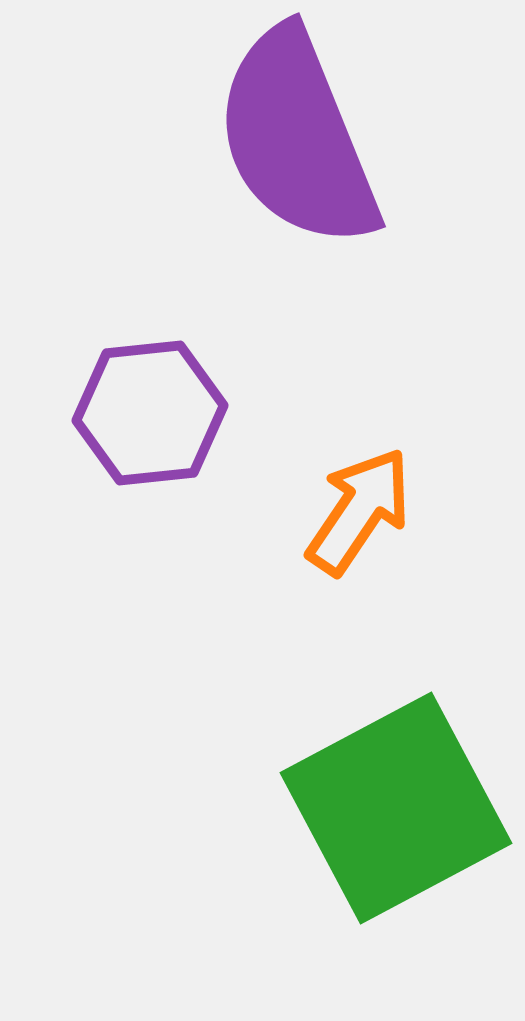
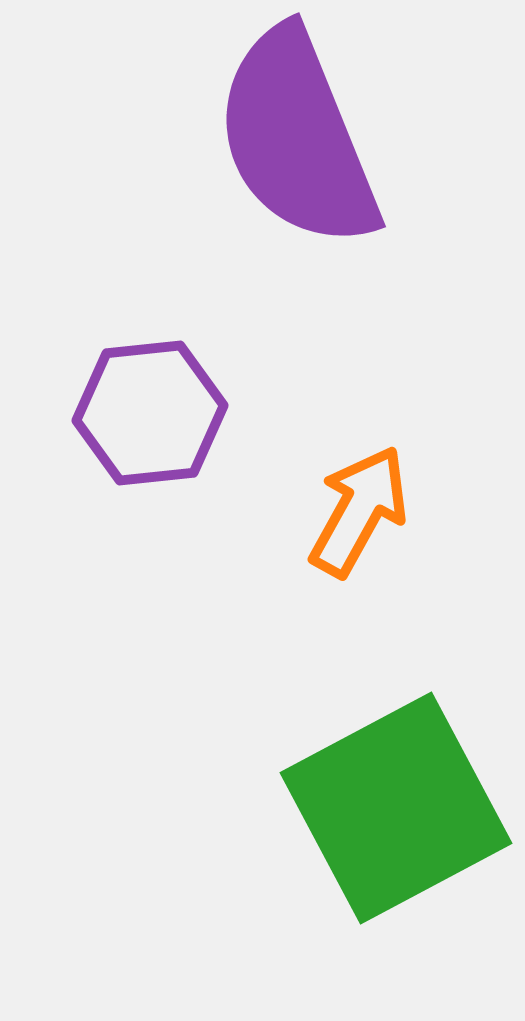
orange arrow: rotated 5 degrees counterclockwise
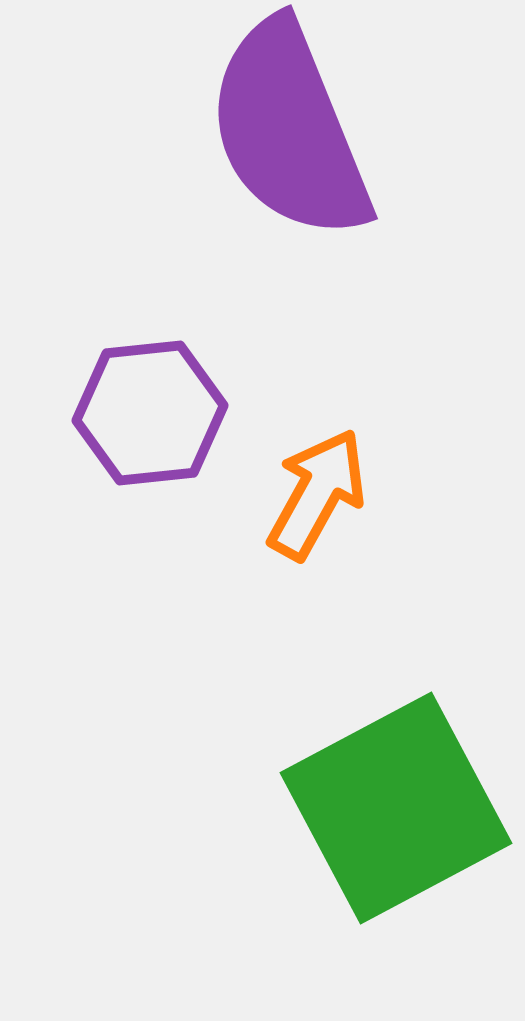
purple semicircle: moved 8 px left, 8 px up
orange arrow: moved 42 px left, 17 px up
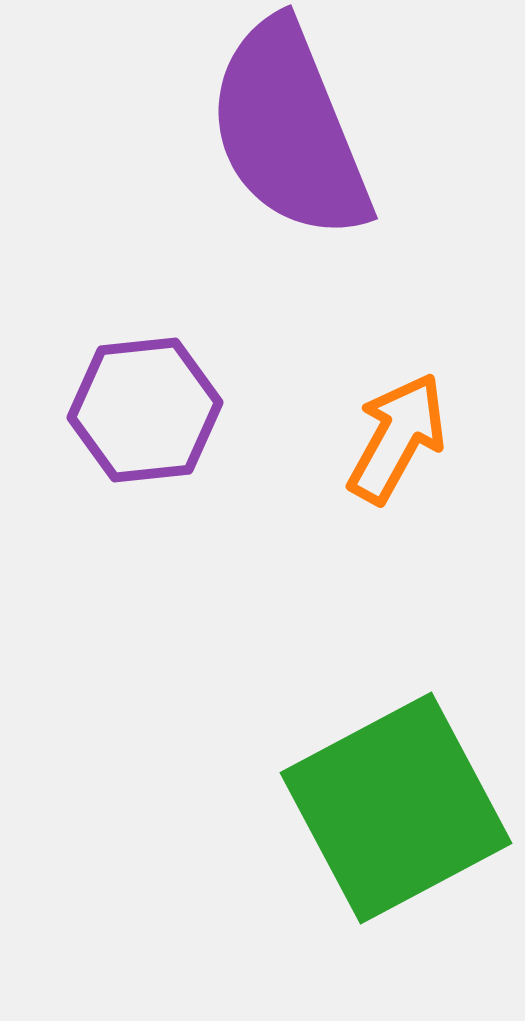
purple hexagon: moved 5 px left, 3 px up
orange arrow: moved 80 px right, 56 px up
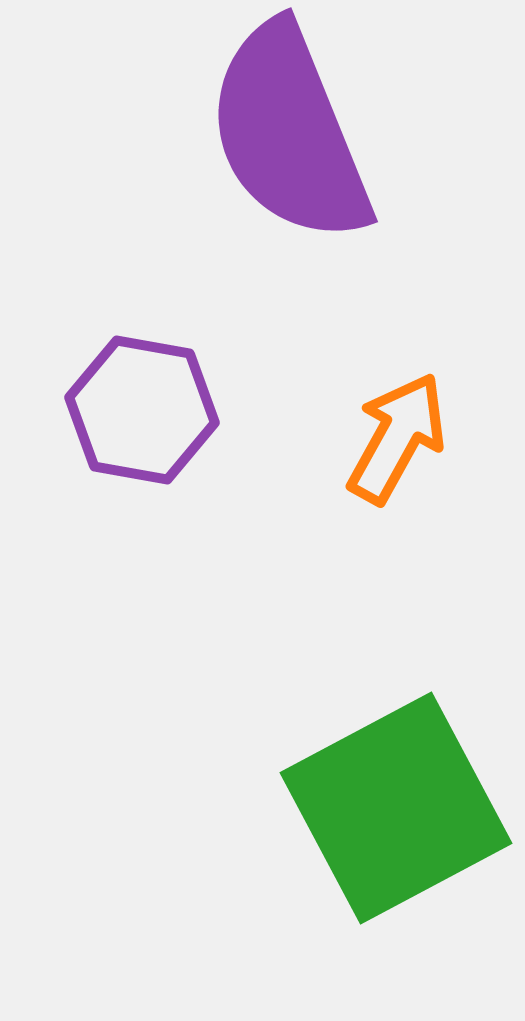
purple semicircle: moved 3 px down
purple hexagon: moved 3 px left; rotated 16 degrees clockwise
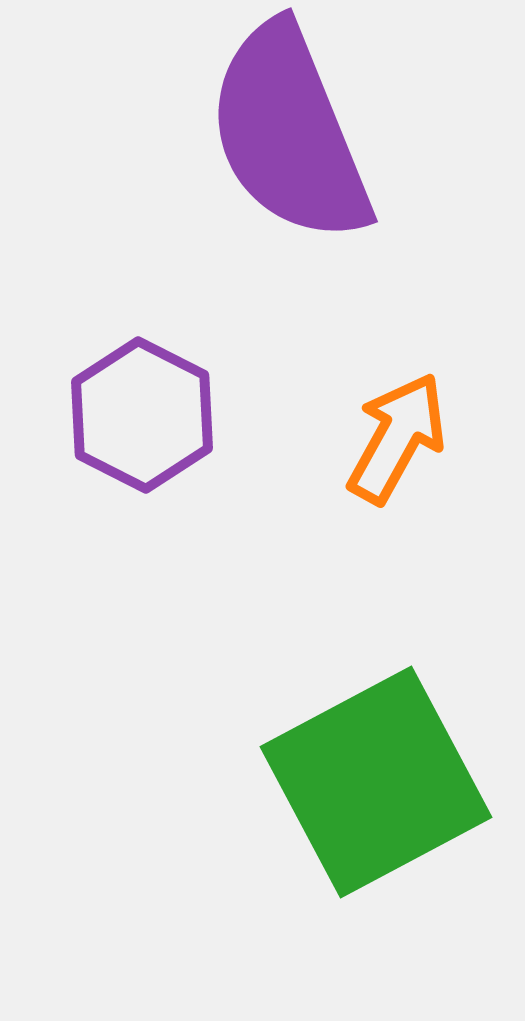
purple hexagon: moved 5 px down; rotated 17 degrees clockwise
green square: moved 20 px left, 26 px up
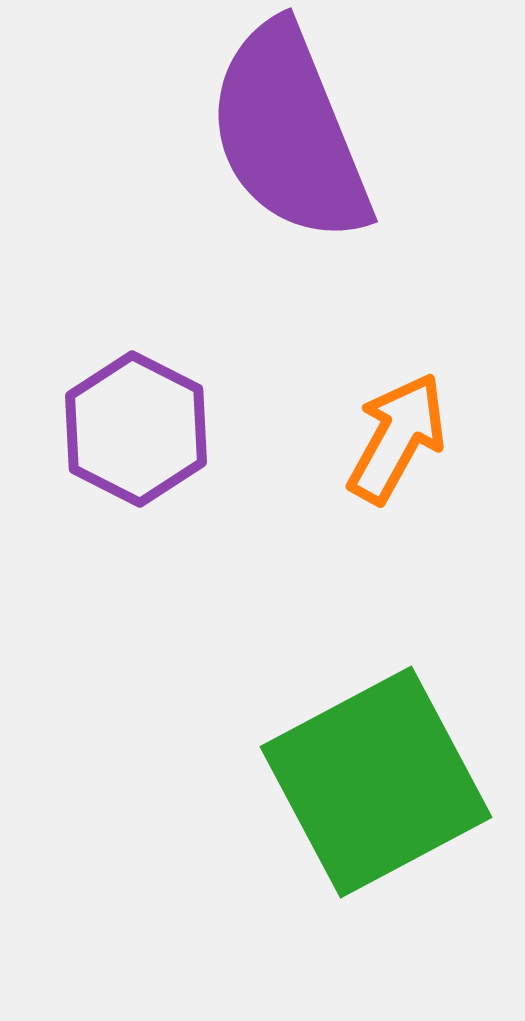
purple hexagon: moved 6 px left, 14 px down
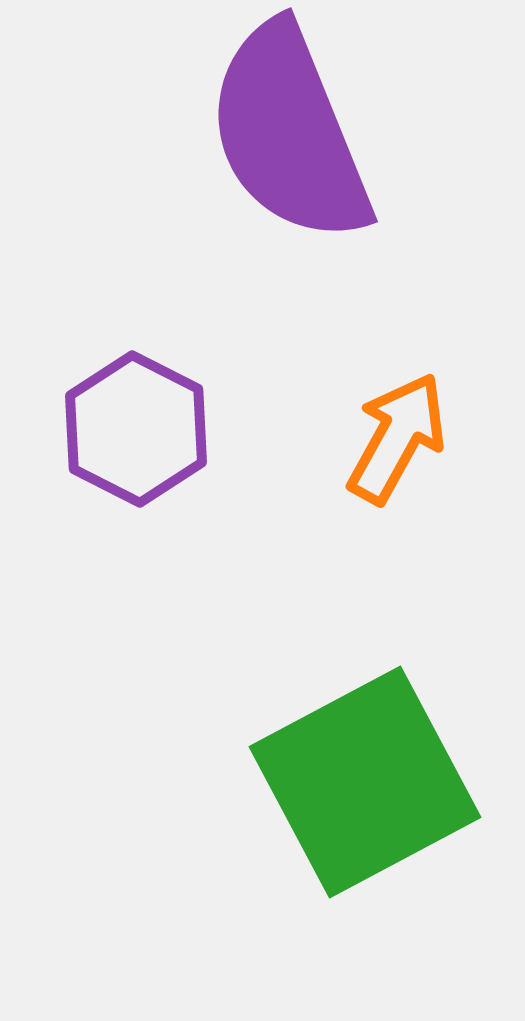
green square: moved 11 px left
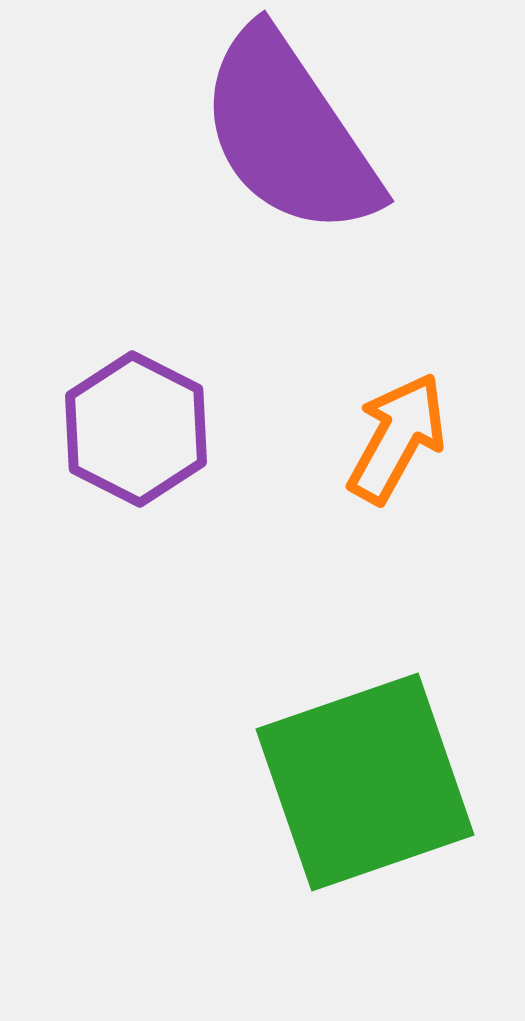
purple semicircle: rotated 12 degrees counterclockwise
green square: rotated 9 degrees clockwise
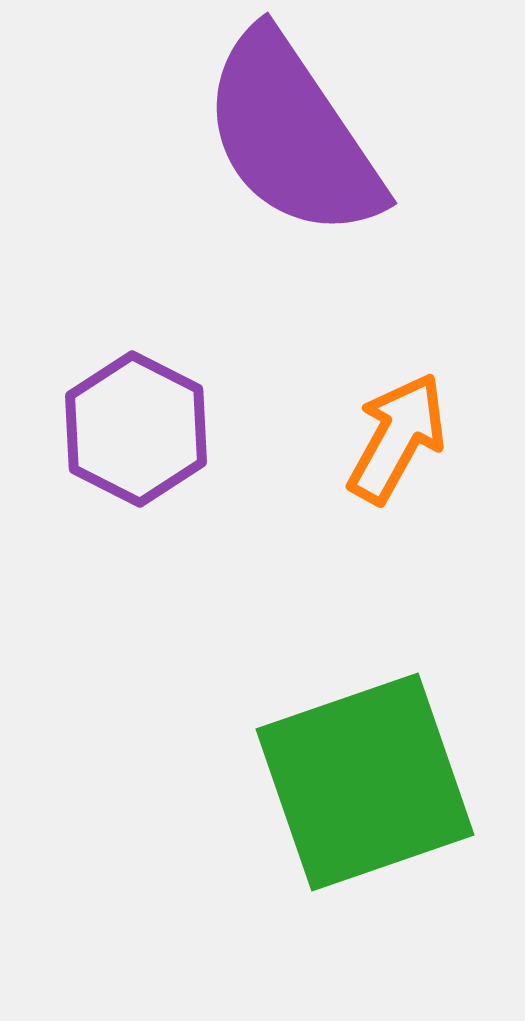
purple semicircle: moved 3 px right, 2 px down
